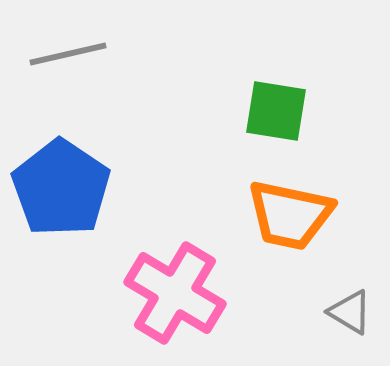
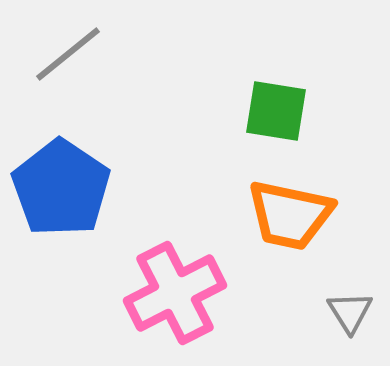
gray line: rotated 26 degrees counterclockwise
pink cross: rotated 32 degrees clockwise
gray triangle: rotated 27 degrees clockwise
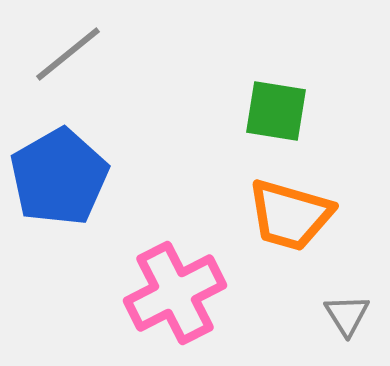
blue pentagon: moved 2 px left, 11 px up; rotated 8 degrees clockwise
orange trapezoid: rotated 4 degrees clockwise
gray triangle: moved 3 px left, 3 px down
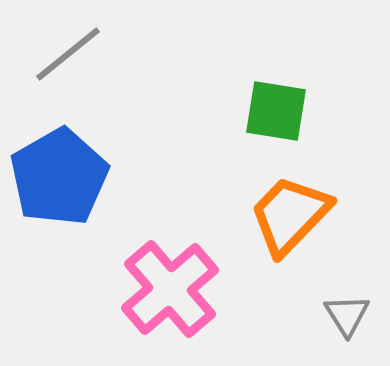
orange trapezoid: rotated 118 degrees clockwise
pink cross: moved 5 px left, 4 px up; rotated 14 degrees counterclockwise
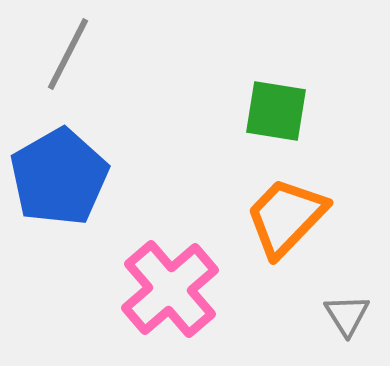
gray line: rotated 24 degrees counterclockwise
orange trapezoid: moved 4 px left, 2 px down
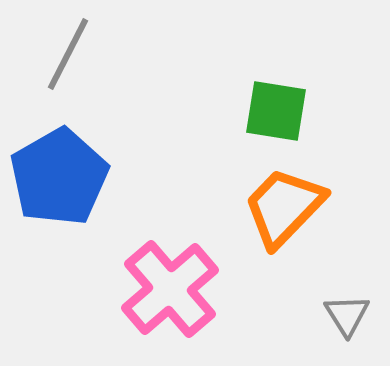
orange trapezoid: moved 2 px left, 10 px up
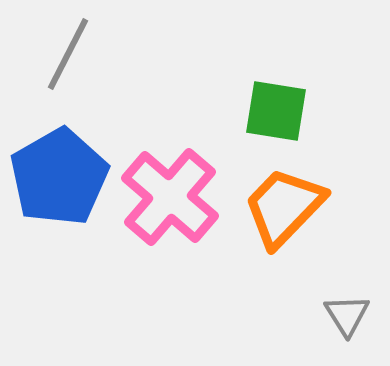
pink cross: moved 92 px up; rotated 8 degrees counterclockwise
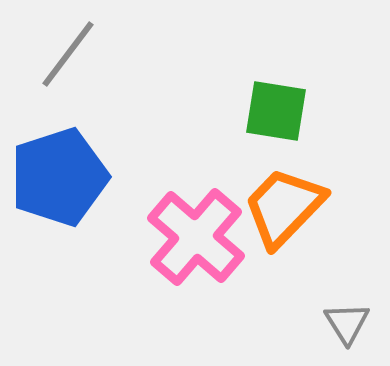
gray line: rotated 10 degrees clockwise
blue pentagon: rotated 12 degrees clockwise
pink cross: moved 26 px right, 40 px down
gray triangle: moved 8 px down
